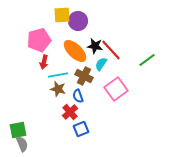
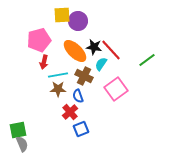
black star: moved 1 px left, 1 px down
brown star: rotated 14 degrees counterclockwise
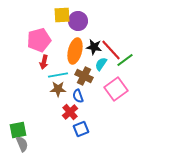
orange ellipse: rotated 60 degrees clockwise
green line: moved 22 px left
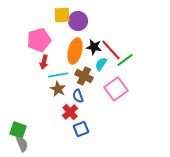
brown star: rotated 28 degrees clockwise
green square: rotated 30 degrees clockwise
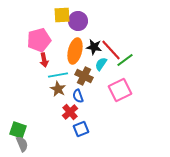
red arrow: moved 2 px up; rotated 24 degrees counterclockwise
pink square: moved 4 px right, 1 px down; rotated 10 degrees clockwise
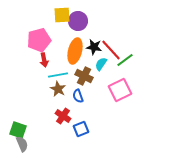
red cross: moved 7 px left, 4 px down; rotated 14 degrees counterclockwise
